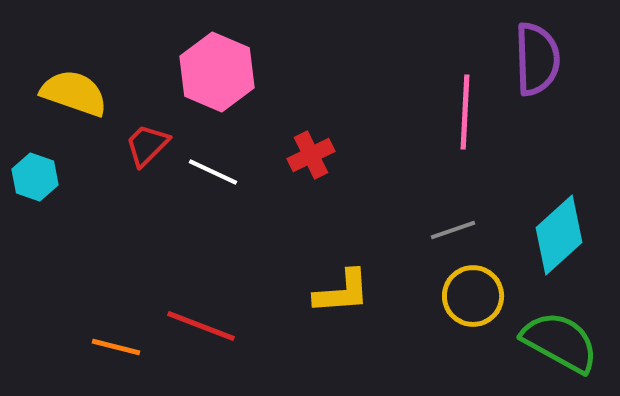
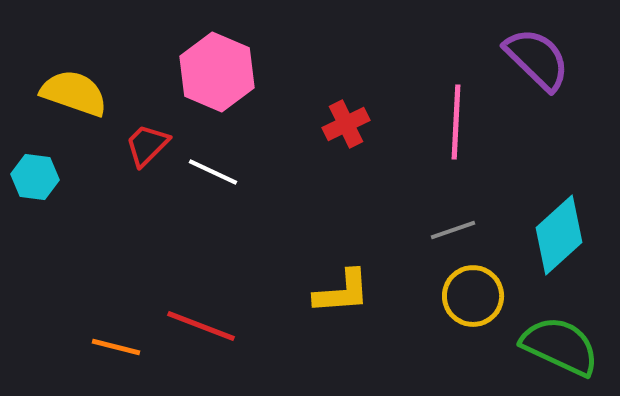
purple semicircle: rotated 44 degrees counterclockwise
pink line: moved 9 px left, 10 px down
red cross: moved 35 px right, 31 px up
cyan hexagon: rotated 12 degrees counterclockwise
green semicircle: moved 4 px down; rotated 4 degrees counterclockwise
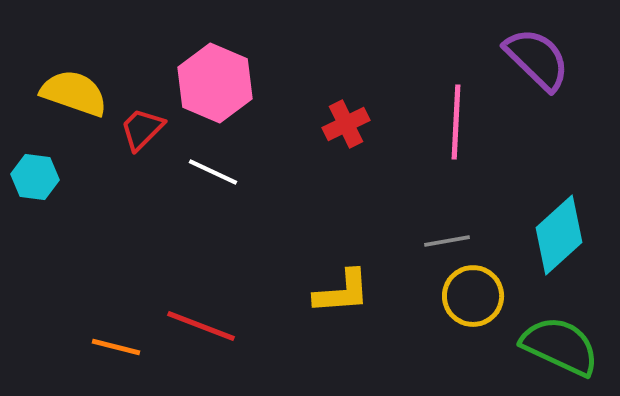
pink hexagon: moved 2 px left, 11 px down
red trapezoid: moved 5 px left, 16 px up
gray line: moved 6 px left, 11 px down; rotated 9 degrees clockwise
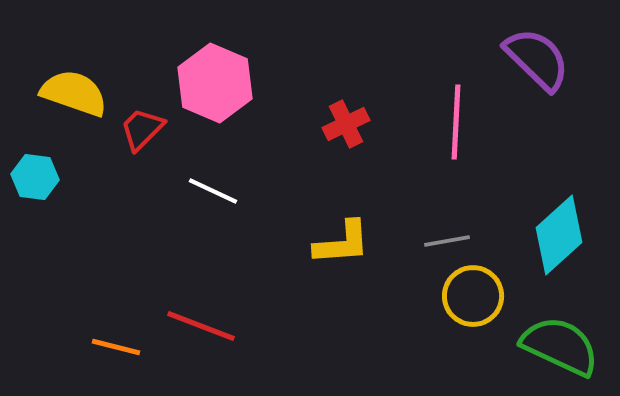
white line: moved 19 px down
yellow L-shape: moved 49 px up
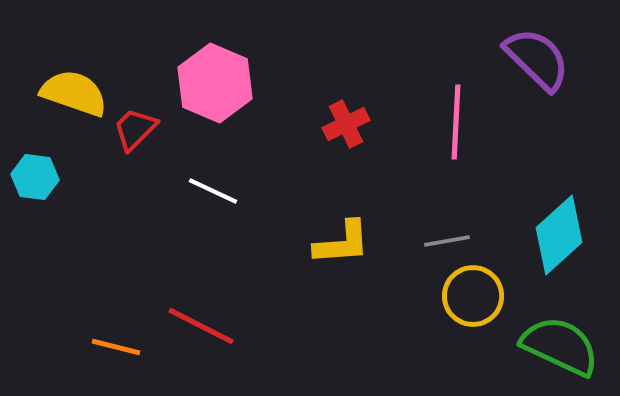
red trapezoid: moved 7 px left
red line: rotated 6 degrees clockwise
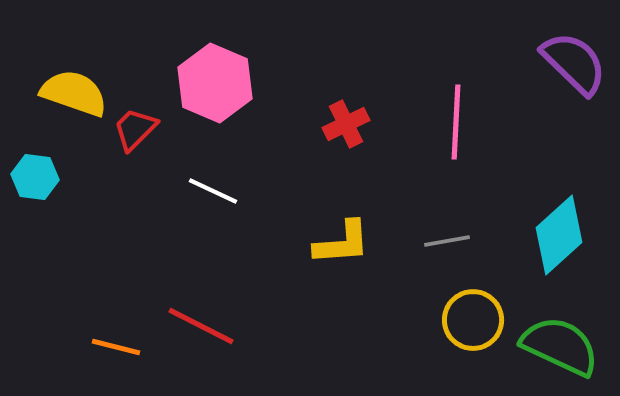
purple semicircle: moved 37 px right, 4 px down
yellow circle: moved 24 px down
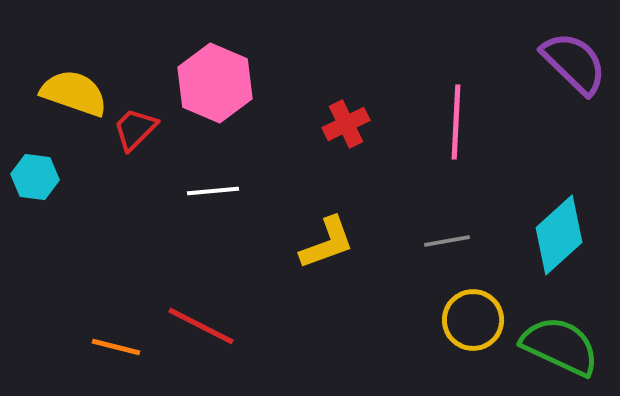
white line: rotated 30 degrees counterclockwise
yellow L-shape: moved 15 px left; rotated 16 degrees counterclockwise
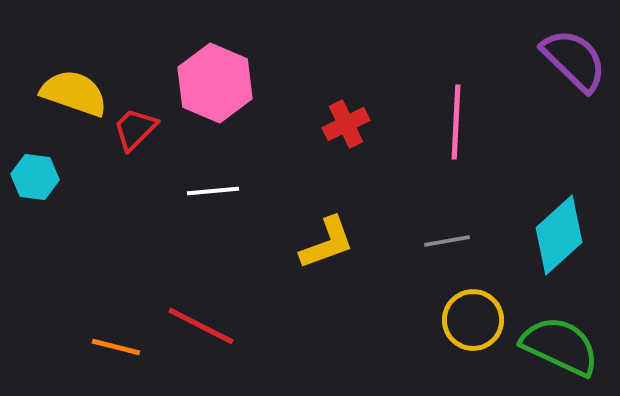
purple semicircle: moved 3 px up
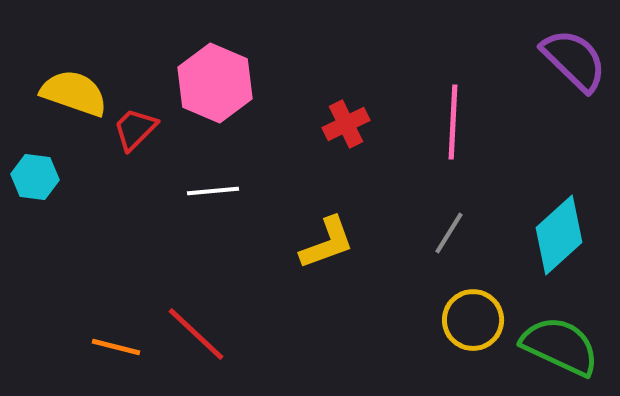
pink line: moved 3 px left
gray line: moved 2 px right, 8 px up; rotated 48 degrees counterclockwise
red line: moved 5 px left, 8 px down; rotated 16 degrees clockwise
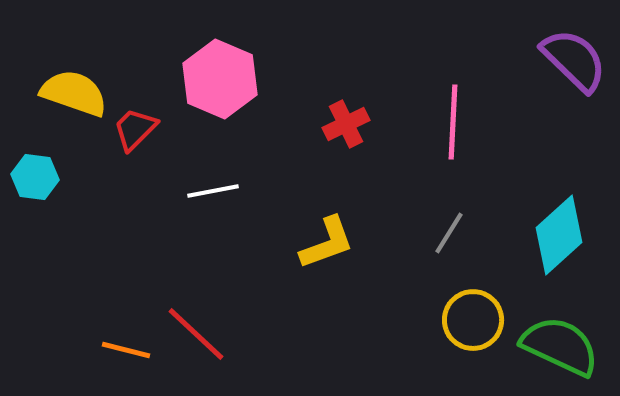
pink hexagon: moved 5 px right, 4 px up
white line: rotated 6 degrees counterclockwise
orange line: moved 10 px right, 3 px down
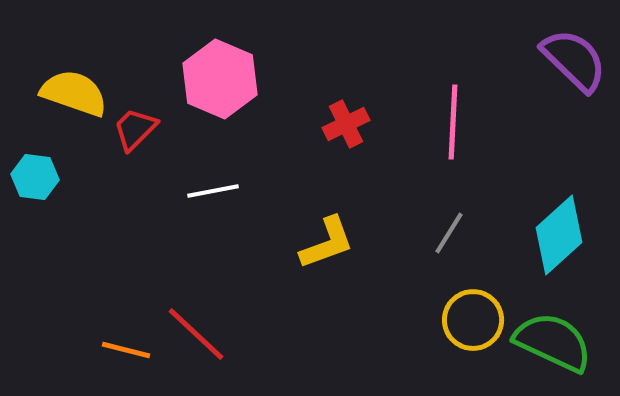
green semicircle: moved 7 px left, 4 px up
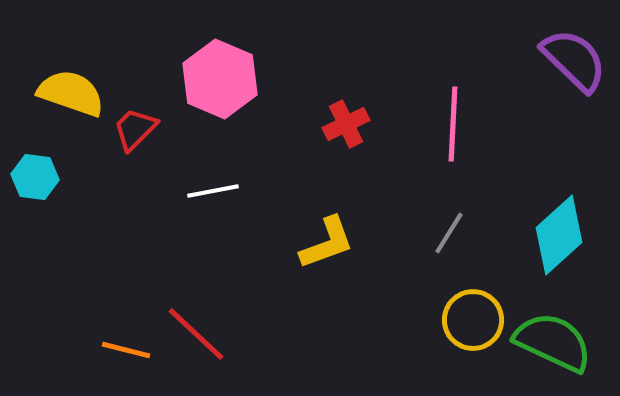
yellow semicircle: moved 3 px left
pink line: moved 2 px down
